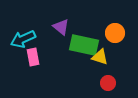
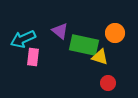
purple triangle: moved 1 px left, 4 px down
pink rectangle: rotated 18 degrees clockwise
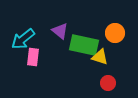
cyan arrow: rotated 15 degrees counterclockwise
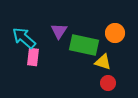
purple triangle: moved 1 px left; rotated 24 degrees clockwise
cyan arrow: moved 1 px right, 1 px up; rotated 80 degrees clockwise
yellow triangle: moved 3 px right, 5 px down
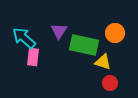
red circle: moved 2 px right
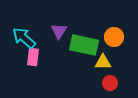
orange circle: moved 1 px left, 4 px down
yellow triangle: rotated 18 degrees counterclockwise
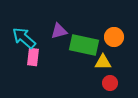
purple triangle: rotated 42 degrees clockwise
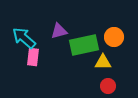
green rectangle: rotated 24 degrees counterclockwise
red circle: moved 2 px left, 3 px down
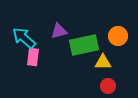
orange circle: moved 4 px right, 1 px up
